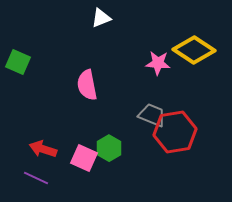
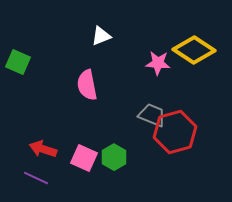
white triangle: moved 18 px down
red hexagon: rotated 6 degrees counterclockwise
green hexagon: moved 5 px right, 9 px down
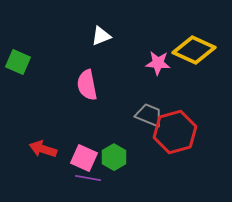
yellow diamond: rotated 9 degrees counterclockwise
gray trapezoid: moved 3 px left
purple line: moved 52 px right; rotated 15 degrees counterclockwise
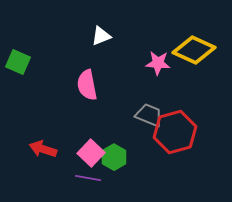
pink square: moved 7 px right, 5 px up; rotated 20 degrees clockwise
